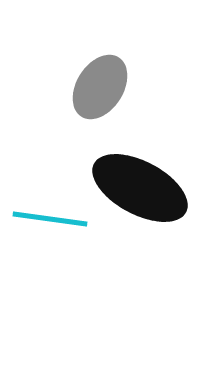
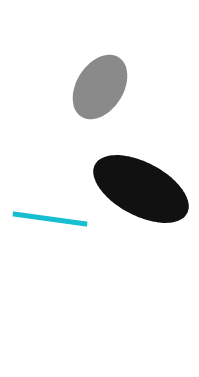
black ellipse: moved 1 px right, 1 px down
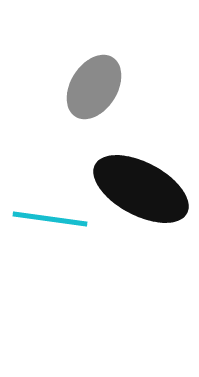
gray ellipse: moved 6 px left
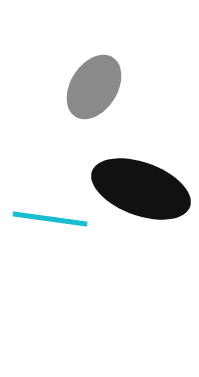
black ellipse: rotated 8 degrees counterclockwise
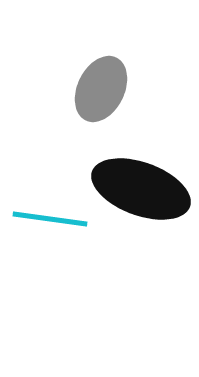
gray ellipse: moved 7 px right, 2 px down; rotated 6 degrees counterclockwise
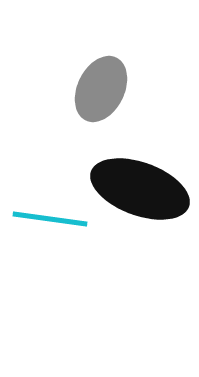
black ellipse: moved 1 px left
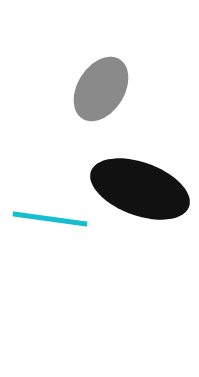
gray ellipse: rotated 6 degrees clockwise
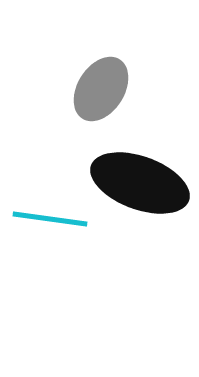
black ellipse: moved 6 px up
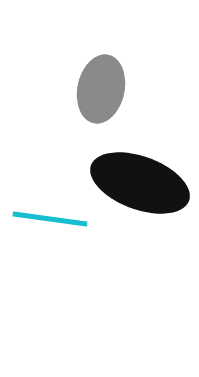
gray ellipse: rotated 20 degrees counterclockwise
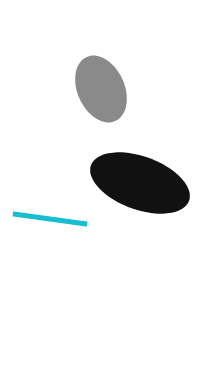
gray ellipse: rotated 36 degrees counterclockwise
